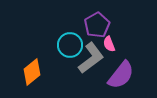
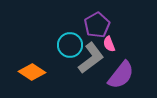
orange diamond: rotated 72 degrees clockwise
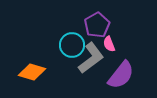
cyan circle: moved 2 px right
orange diamond: rotated 16 degrees counterclockwise
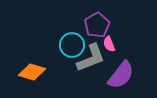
gray L-shape: rotated 16 degrees clockwise
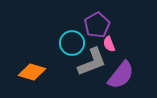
cyan circle: moved 2 px up
gray L-shape: moved 1 px right, 4 px down
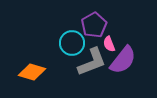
purple pentagon: moved 3 px left
purple semicircle: moved 2 px right, 15 px up
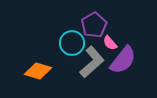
pink semicircle: moved 1 px right, 1 px up; rotated 21 degrees counterclockwise
gray L-shape: rotated 20 degrees counterclockwise
orange diamond: moved 6 px right, 1 px up
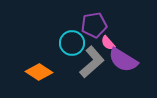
purple pentagon: rotated 20 degrees clockwise
pink semicircle: moved 2 px left
purple semicircle: rotated 84 degrees clockwise
orange diamond: moved 1 px right, 1 px down; rotated 16 degrees clockwise
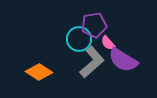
cyan circle: moved 7 px right, 4 px up
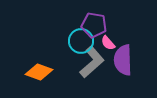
purple pentagon: rotated 20 degrees clockwise
cyan circle: moved 2 px right, 2 px down
purple semicircle: rotated 56 degrees clockwise
orange diamond: rotated 12 degrees counterclockwise
